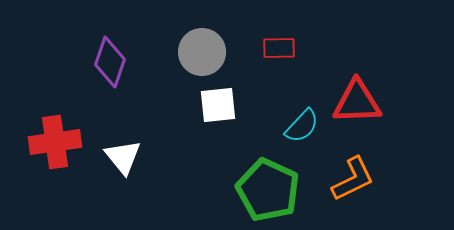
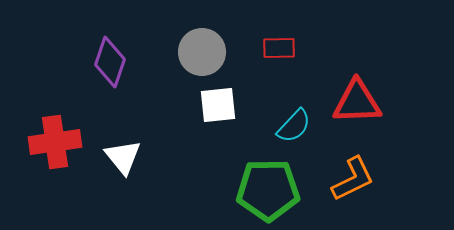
cyan semicircle: moved 8 px left
green pentagon: rotated 26 degrees counterclockwise
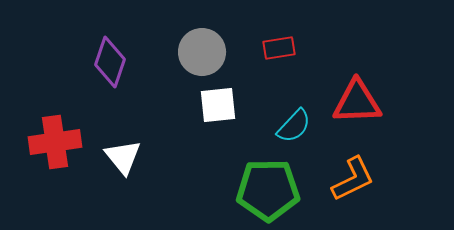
red rectangle: rotated 8 degrees counterclockwise
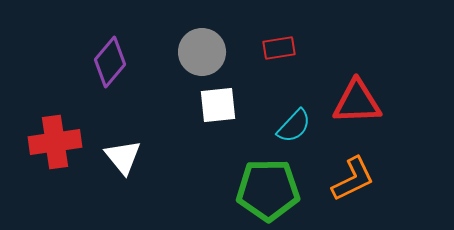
purple diamond: rotated 21 degrees clockwise
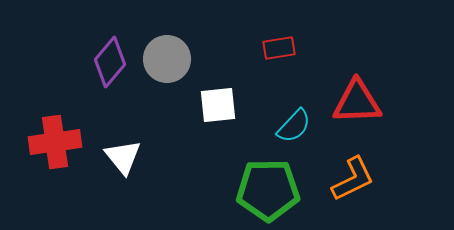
gray circle: moved 35 px left, 7 px down
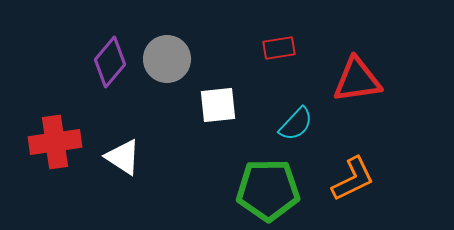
red triangle: moved 22 px up; rotated 6 degrees counterclockwise
cyan semicircle: moved 2 px right, 2 px up
white triangle: rotated 18 degrees counterclockwise
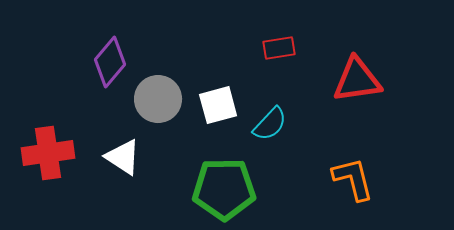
gray circle: moved 9 px left, 40 px down
white square: rotated 9 degrees counterclockwise
cyan semicircle: moved 26 px left
red cross: moved 7 px left, 11 px down
orange L-shape: rotated 78 degrees counterclockwise
green pentagon: moved 44 px left, 1 px up
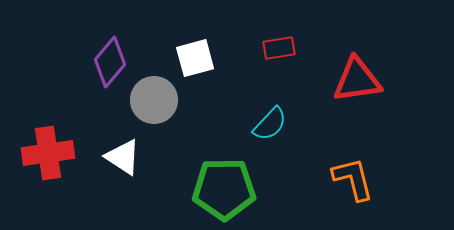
gray circle: moved 4 px left, 1 px down
white square: moved 23 px left, 47 px up
